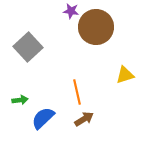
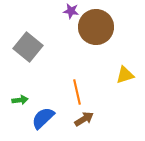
gray square: rotated 8 degrees counterclockwise
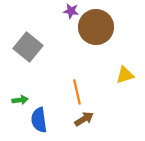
blue semicircle: moved 4 px left, 2 px down; rotated 55 degrees counterclockwise
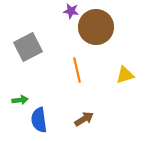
gray square: rotated 24 degrees clockwise
orange line: moved 22 px up
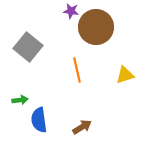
gray square: rotated 24 degrees counterclockwise
brown arrow: moved 2 px left, 8 px down
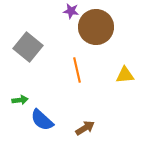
yellow triangle: rotated 12 degrees clockwise
blue semicircle: moved 3 px right; rotated 40 degrees counterclockwise
brown arrow: moved 3 px right, 1 px down
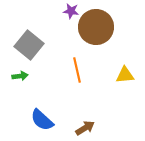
gray square: moved 1 px right, 2 px up
green arrow: moved 24 px up
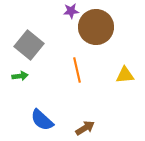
purple star: rotated 14 degrees counterclockwise
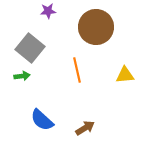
purple star: moved 23 px left
gray square: moved 1 px right, 3 px down
green arrow: moved 2 px right
